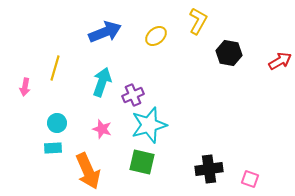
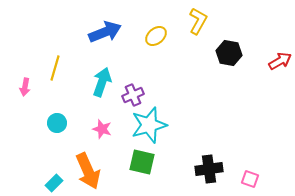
cyan rectangle: moved 1 px right, 35 px down; rotated 42 degrees counterclockwise
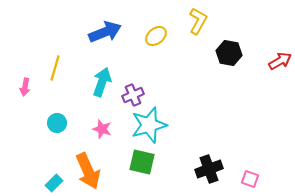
black cross: rotated 12 degrees counterclockwise
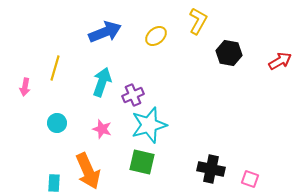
black cross: moved 2 px right; rotated 32 degrees clockwise
cyan rectangle: rotated 42 degrees counterclockwise
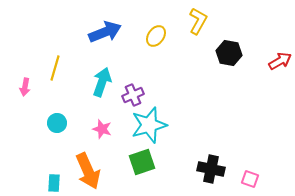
yellow ellipse: rotated 15 degrees counterclockwise
green square: rotated 32 degrees counterclockwise
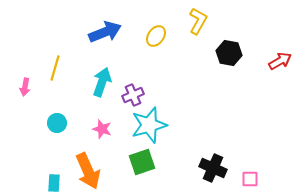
black cross: moved 2 px right, 1 px up; rotated 12 degrees clockwise
pink square: rotated 18 degrees counterclockwise
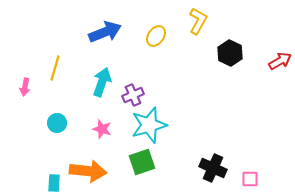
black hexagon: moved 1 px right; rotated 15 degrees clockwise
orange arrow: rotated 60 degrees counterclockwise
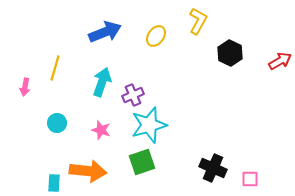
pink star: moved 1 px left, 1 px down
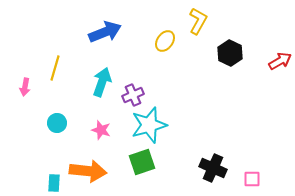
yellow ellipse: moved 9 px right, 5 px down
pink square: moved 2 px right
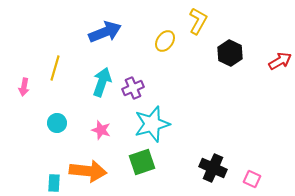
pink arrow: moved 1 px left
purple cross: moved 7 px up
cyan star: moved 3 px right, 1 px up
pink square: rotated 24 degrees clockwise
